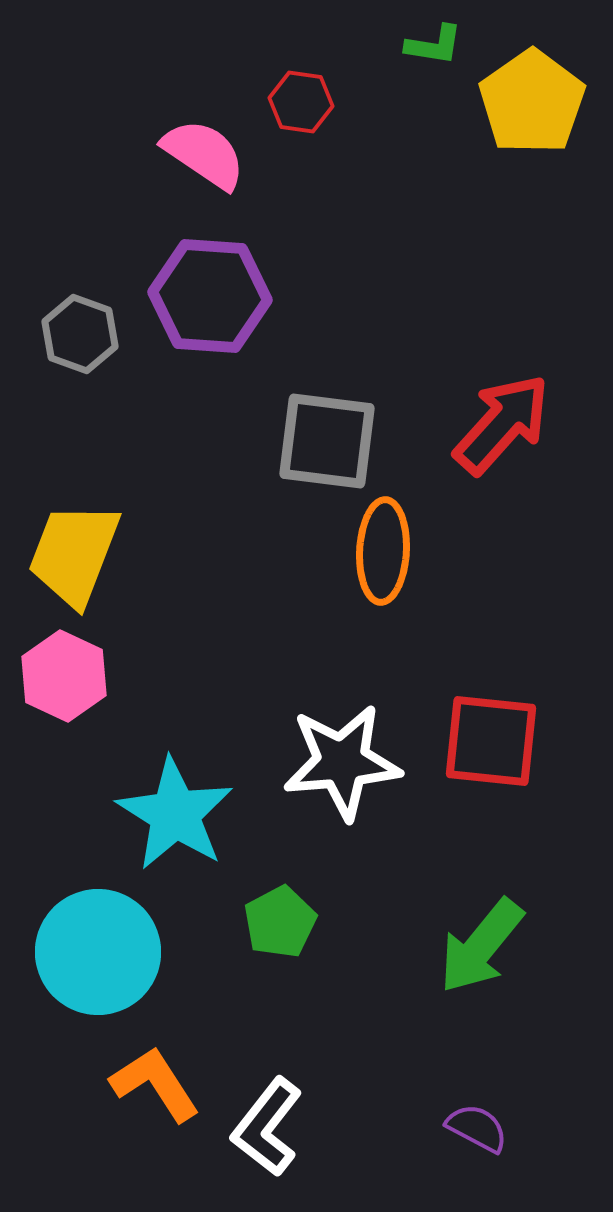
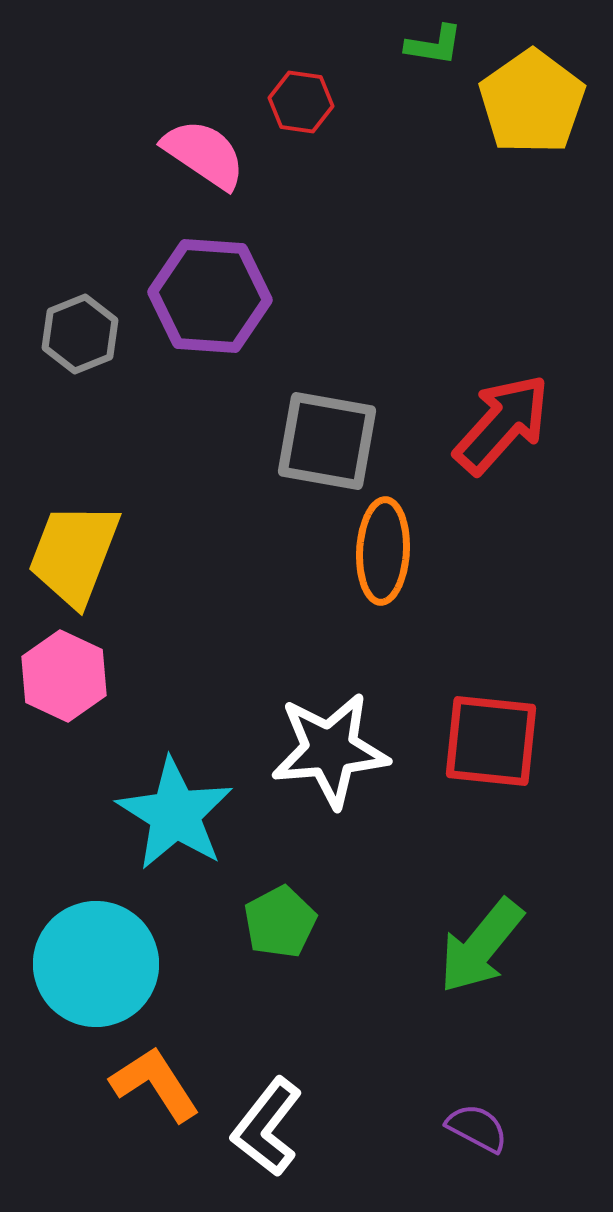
gray hexagon: rotated 18 degrees clockwise
gray square: rotated 3 degrees clockwise
white star: moved 12 px left, 12 px up
cyan circle: moved 2 px left, 12 px down
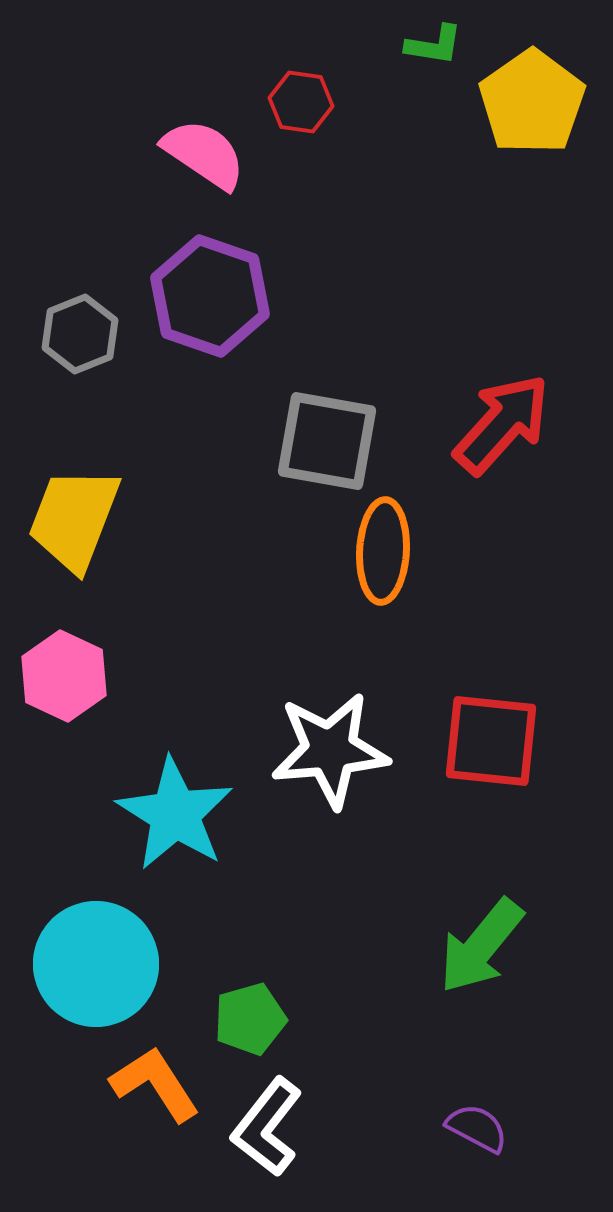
purple hexagon: rotated 15 degrees clockwise
yellow trapezoid: moved 35 px up
green pentagon: moved 30 px left, 97 px down; rotated 12 degrees clockwise
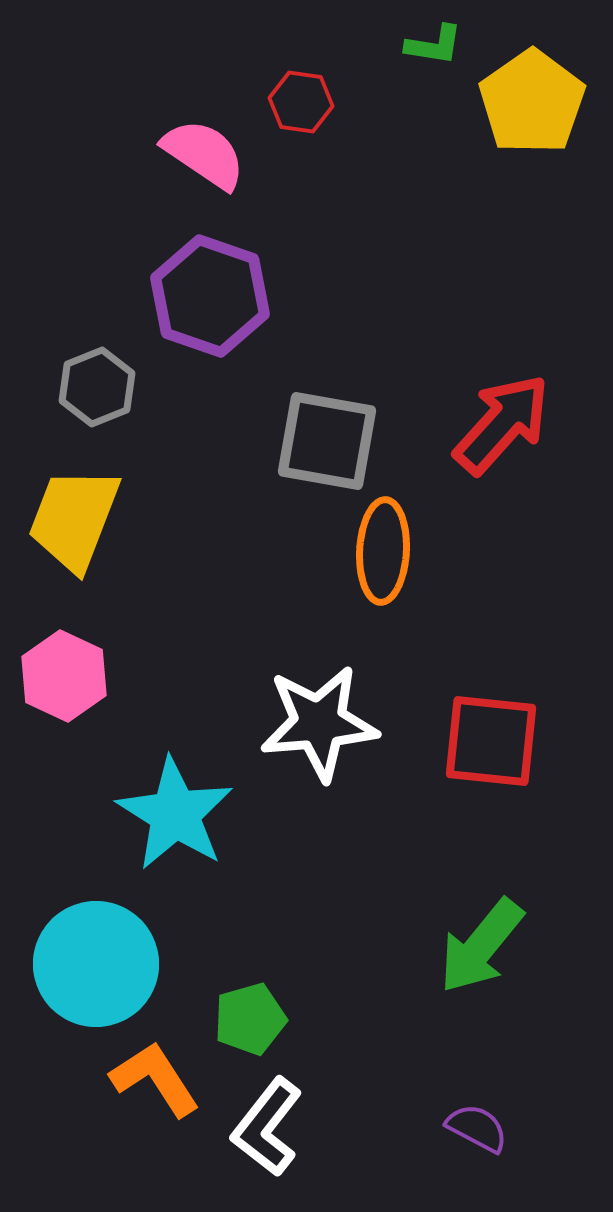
gray hexagon: moved 17 px right, 53 px down
white star: moved 11 px left, 27 px up
orange L-shape: moved 5 px up
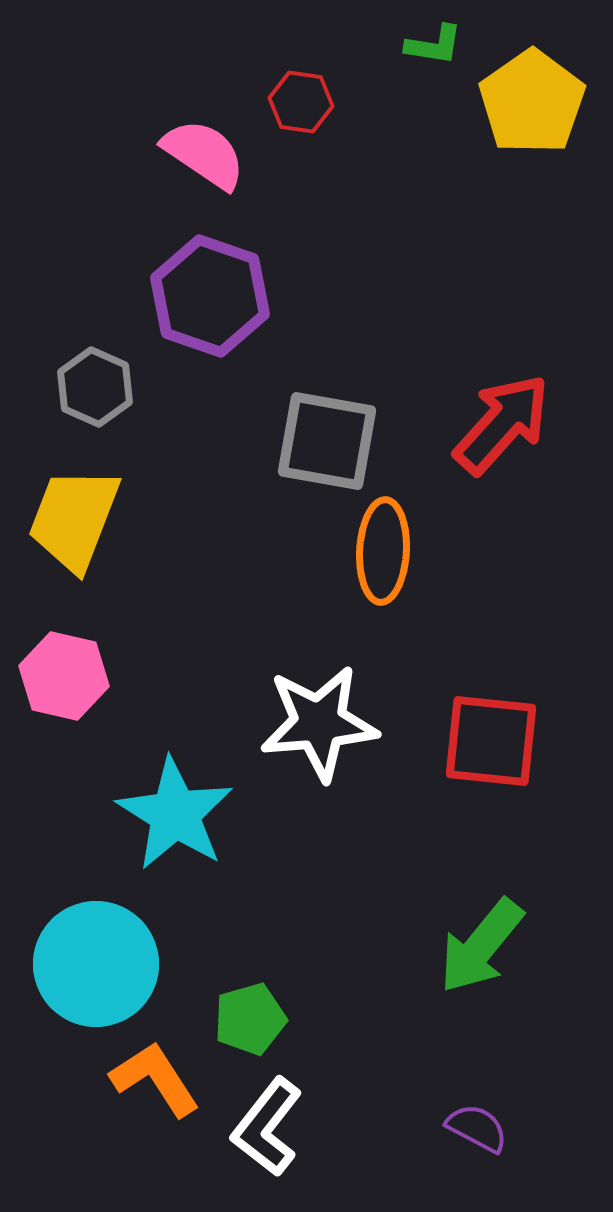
gray hexagon: moved 2 px left; rotated 14 degrees counterclockwise
pink hexagon: rotated 12 degrees counterclockwise
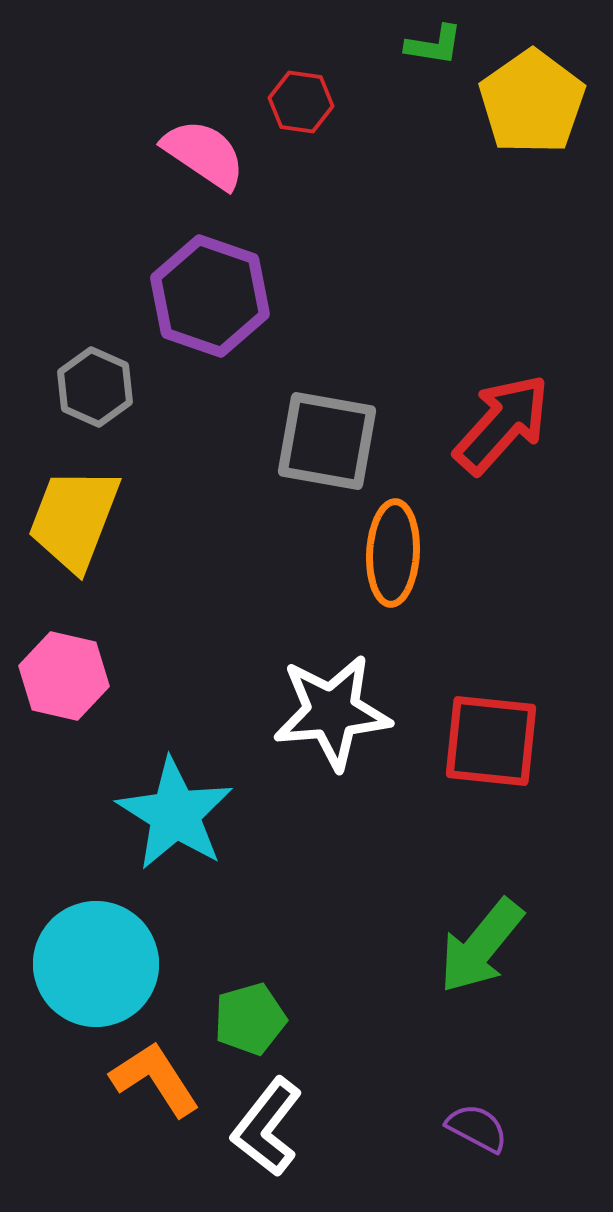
orange ellipse: moved 10 px right, 2 px down
white star: moved 13 px right, 11 px up
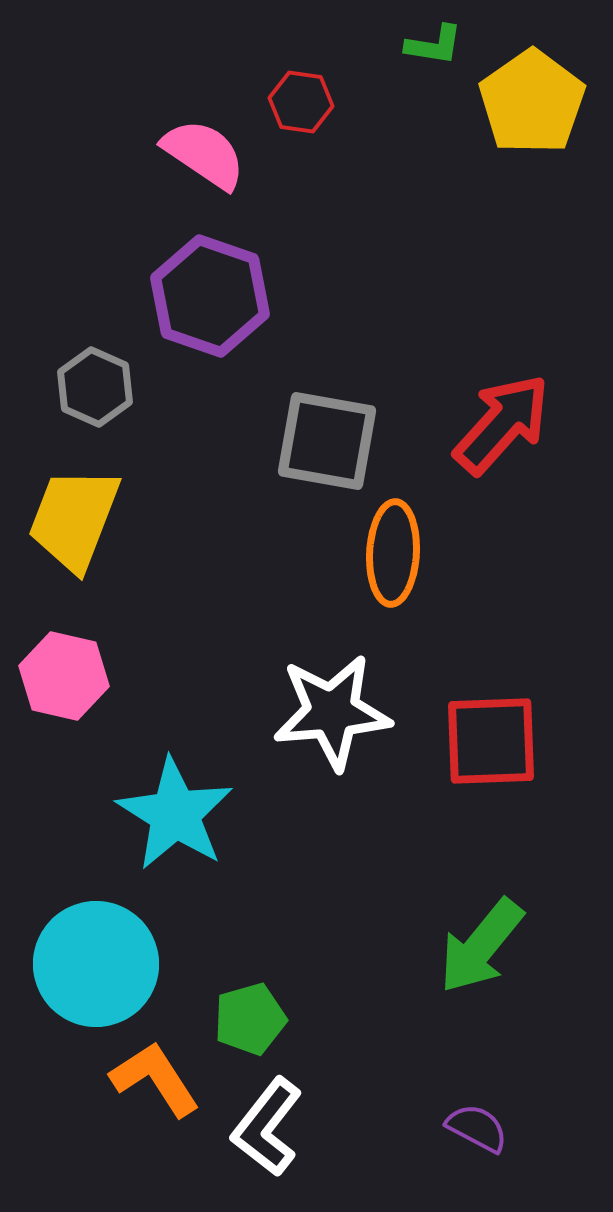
red square: rotated 8 degrees counterclockwise
